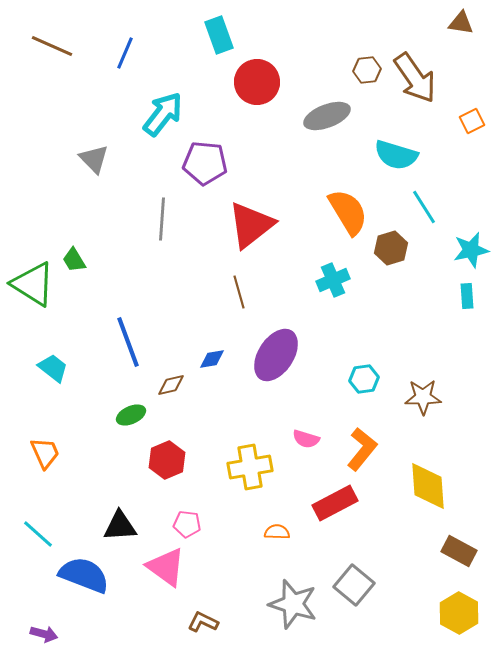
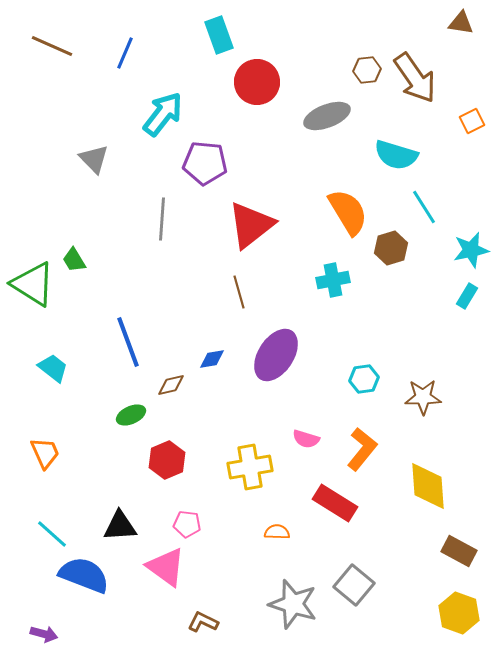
cyan cross at (333, 280): rotated 12 degrees clockwise
cyan rectangle at (467, 296): rotated 35 degrees clockwise
red rectangle at (335, 503): rotated 60 degrees clockwise
cyan line at (38, 534): moved 14 px right
yellow hexagon at (459, 613): rotated 9 degrees counterclockwise
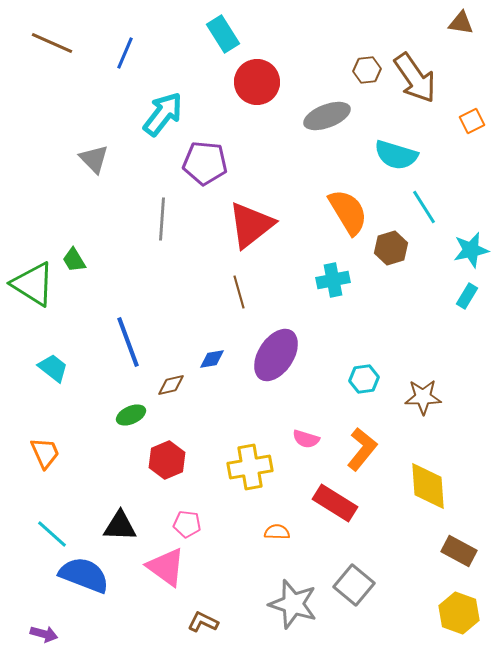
cyan rectangle at (219, 35): moved 4 px right, 1 px up; rotated 12 degrees counterclockwise
brown line at (52, 46): moved 3 px up
black triangle at (120, 526): rotated 6 degrees clockwise
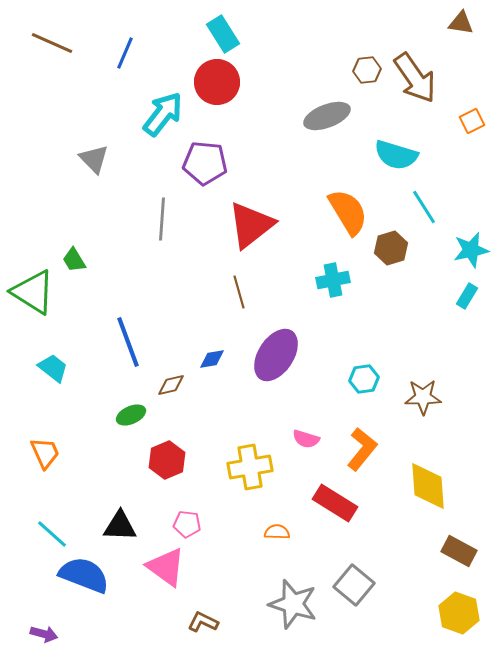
red circle at (257, 82): moved 40 px left
green triangle at (33, 284): moved 8 px down
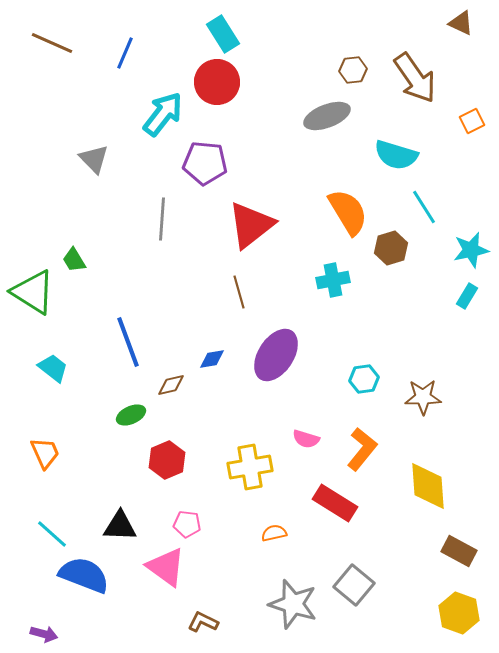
brown triangle at (461, 23): rotated 16 degrees clockwise
brown hexagon at (367, 70): moved 14 px left
orange semicircle at (277, 532): moved 3 px left, 1 px down; rotated 15 degrees counterclockwise
